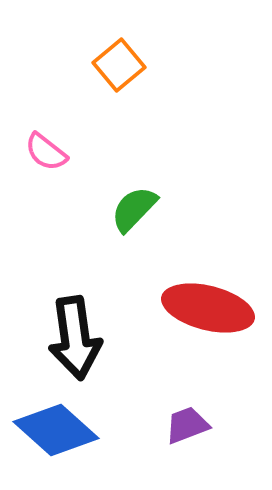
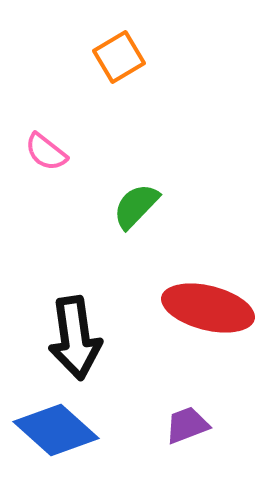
orange square: moved 8 px up; rotated 9 degrees clockwise
green semicircle: moved 2 px right, 3 px up
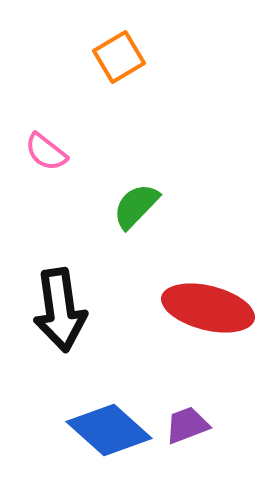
black arrow: moved 15 px left, 28 px up
blue diamond: moved 53 px right
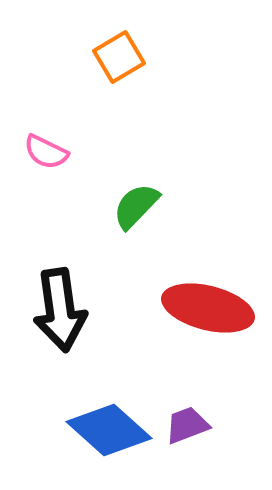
pink semicircle: rotated 12 degrees counterclockwise
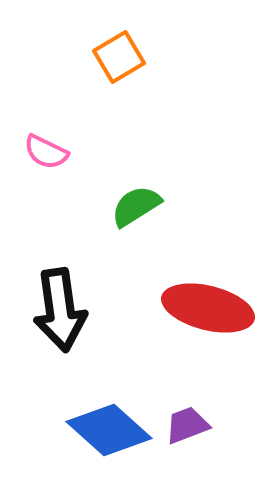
green semicircle: rotated 14 degrees clockwise
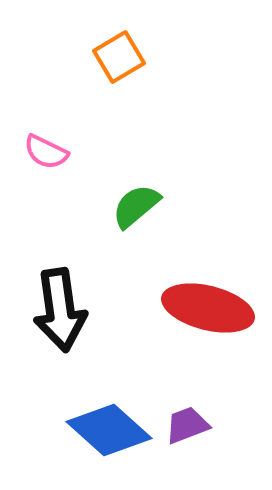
green semicircle: rotated 8 degrees counterclockwise
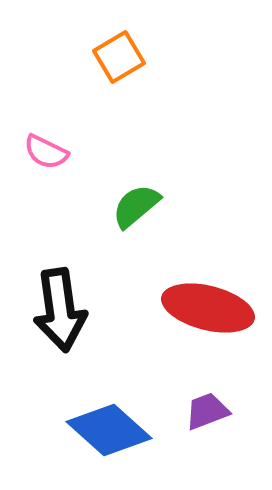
purple trapezoid: moved 20 px right, 14 px up
